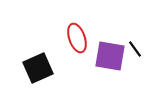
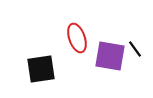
black square: moved 3 px right, 1 px down; rotated 16 degrees clockwise
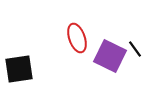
purple square: rotated 16 degrees clockwise
black square: moved 22 px left
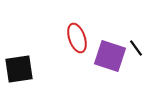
black line: moved 1 px right, 1 px up
purple square: rotated 8 degrees counterclockwise
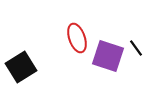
purple square: moved 2 px left
black square: moved 2 px right, 2 px up; rotated 24 degrees counterclockwise
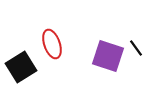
red ellipse: moved 25 px left, 6 px down
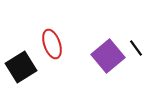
purple square: rotated 32 degrees clockwise
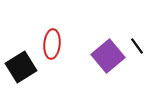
red ellipse: rotated 24 degrees clockwise
black line: moved 1 px right, 2 px up
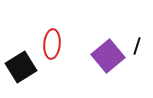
black line: rotated 54 degrees clockwise
